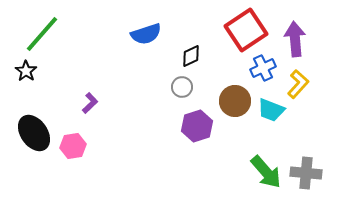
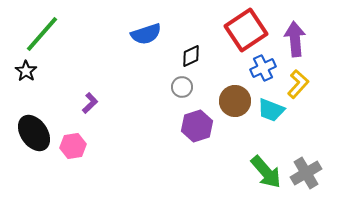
gray cross: rotated 36 degrees counterclockwise
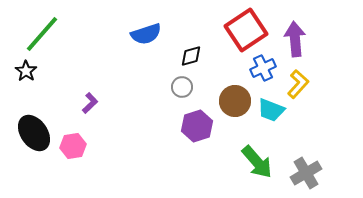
black diamond: rotated 10 degrees clockwise
green arrow: moved 9 px left, 10 px up
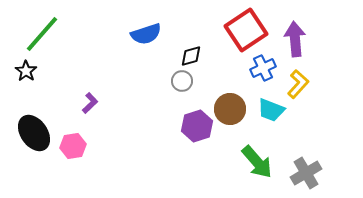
gray circle: moved 6 px up
brown circle: moved 5 px left, 8 px down
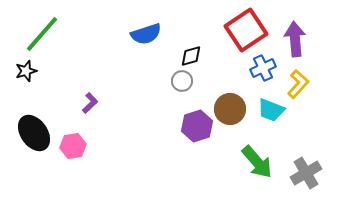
black star: rotated 20 degrees clockwise
